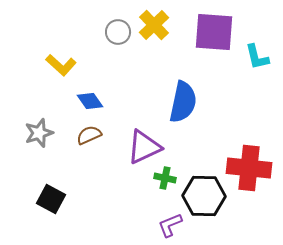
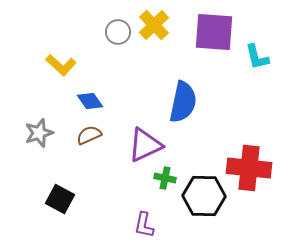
purple triangle: moved 1 px right, 2 px up
black square: moved 9 px right
purple L-shape: moved 26 px left; rotated 56 degrees counterclockwise
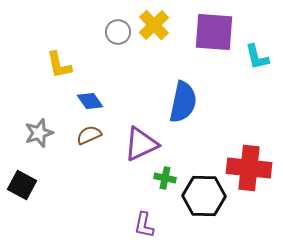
yellow L-shape: moved 2 px left; rotated 36 degrees clockwise
purple triangle: moved 4 px left, 1 px up
black square: moved 38 px left, 14 px up
